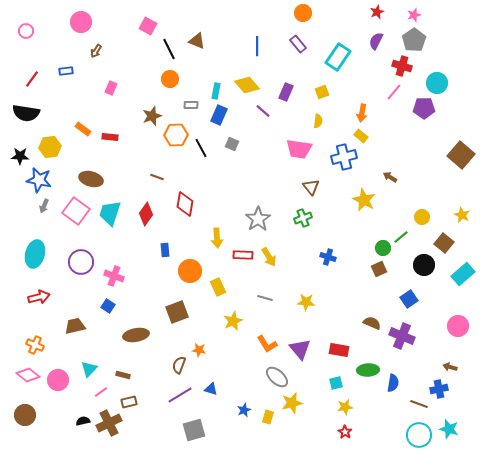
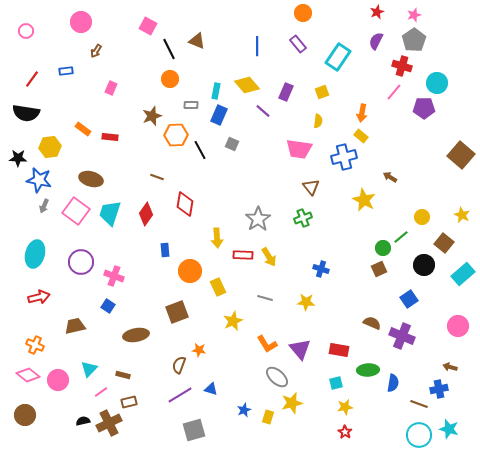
black line at (201, 148): moved 1 px left, 2 px down
black star at (20, 156): moved 2 px left, 2 px down
blue cross at (328, 257): moved 7 px left, 12 px down
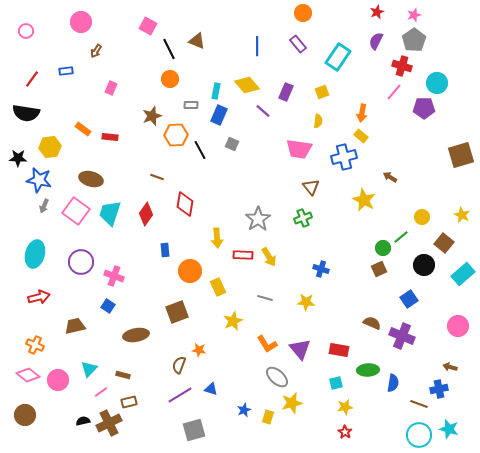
brown square at (461, 155): rotated 32 degrees clockwise
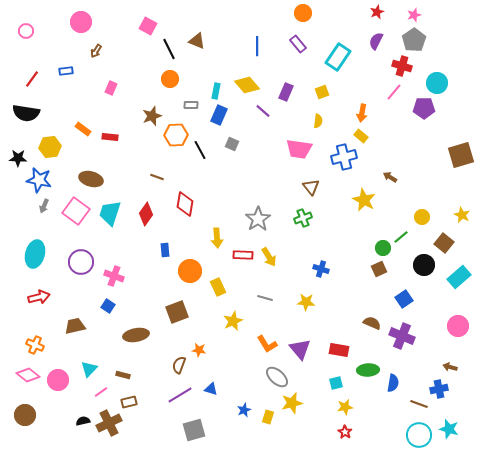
cyan rectangle at (463, 274): moved 4 px left, 3 px down
blue square at (409, 299): moved 5 px left
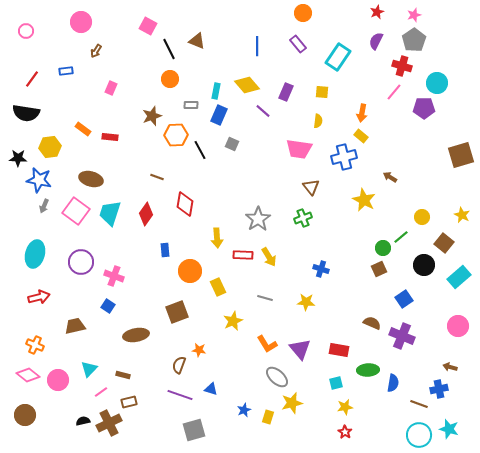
yellow square at (322, 92): rotated 24 degrees clockwise
purple line at (180, 395): rotated 50 degrees clockwise
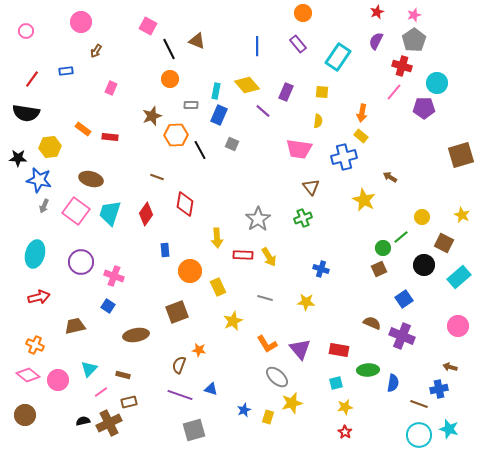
brown square at (444, 243): rotated 12 degrees counterclockwise
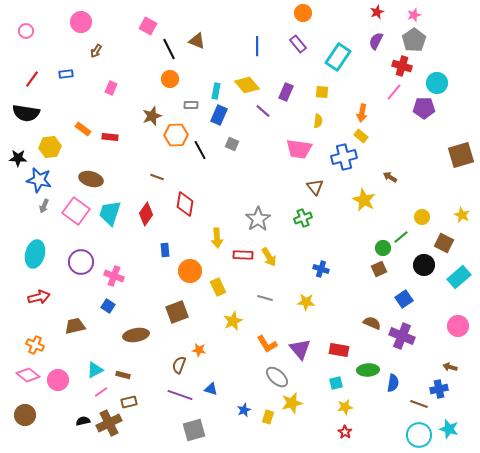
blue rectangle at (66, 71): moved 3 px down
brown triangle at (311, 187): moved 4 px right
cyan triangle at (89, 369): moved 6 px right, 1 px down; rotated 18 degrees clockwise
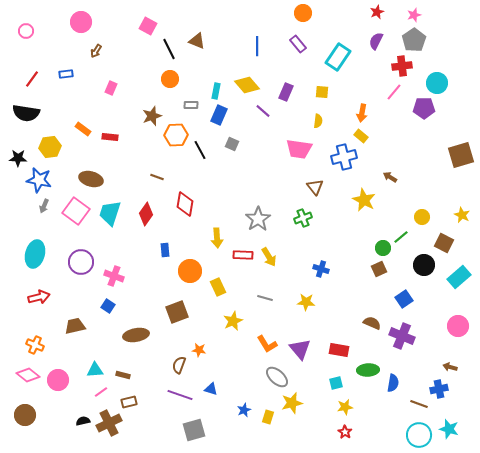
red cross at (402, 66): rotated 24 degrees counterclockwise
cyan triangle at (95, 370): rotated 24 degrees clockwise
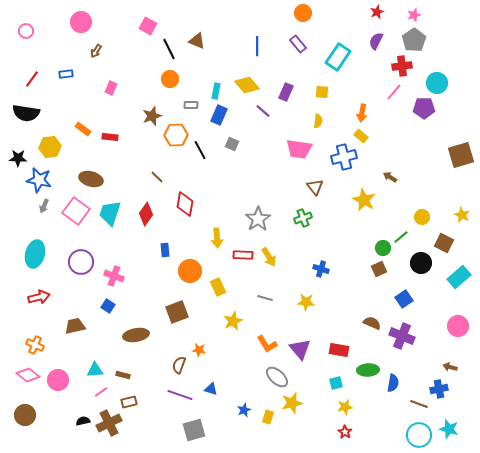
brown line at (157, 177): rotated 24 degrees clockwise
black circle at (424, 265): moved 3 px left, 2 px up
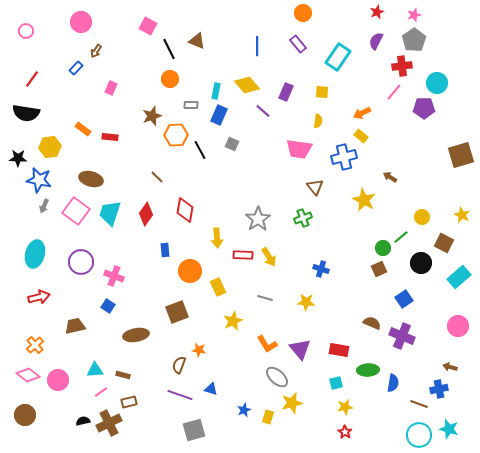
blue rectangle at (66, 74): moved 10 px right, 6 px up; rotated 40 degrees counterclockwise
orange arrow at (362, 113): rotated 54 degrees clockwise
red diamond at (185, 204): moved 6 px down
orange cross at (35, 345): rotated 24 degrees clockwise
